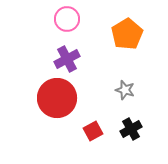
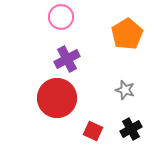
pink circle: moved 6 px left, 2 px up
red square: rotated 36 degrees counterclockwise
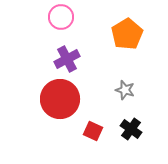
red circle: moved 3 px right, 1 px down
black cross: rotated 25 degrees counterclockwise
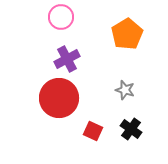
red circle: moved 1 px left, 1 px up
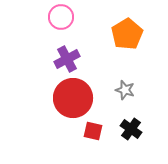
red circle: moved 14 px right
red square: rotated 12 degrees counterclockwise
